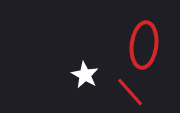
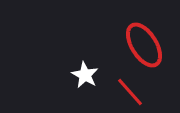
red ellipse: rotated 39 degrees counterclockwise
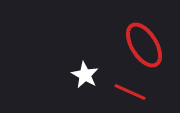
red line: rotated 24 degrees counterclockwise
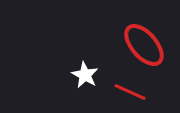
red ellipse: rotated 9 degrees counterclockwise
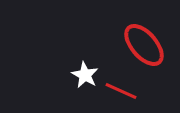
red line: moved 9 px left, 1 px up
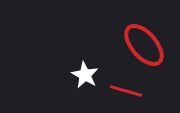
red line: moved 5 px right; rotated 8 degrees counterclockwise
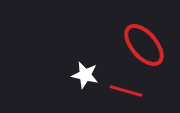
white star: rotated 16 degrees counterclockwise
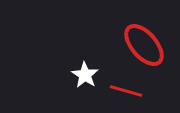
white star: rotated 20 degrees clockwise
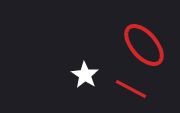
red line: moved 5 px right, 2 px up; rotated 12 degrees clockwise
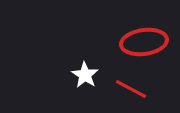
red ellipse: moved 3 px up; rotated 57 degrees counterclockwise
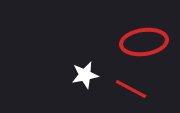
white star: rotated 28 degrees clockwise
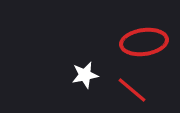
red line: moved 1 px right, 1 px down; rotated 12 degrees clockwise
